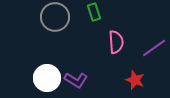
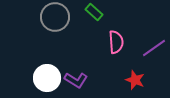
green rectangle: rotated 30 degrees counterclockwise
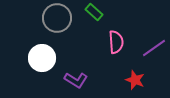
gray circle: moved 2 px right, 1 px down
white circle: moved 5 px left, 20 px up
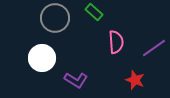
gray circle: moved 2 px left
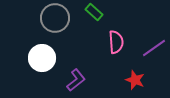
purple L-shape: rotated 70 degrees counterclockwise
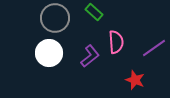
white circle: moved 7 px right, 5 px up
purple L-shape: moved 14 px right, 24 px up
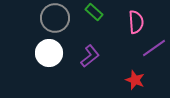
pink semicircle: moved 20 px right, 20 px up
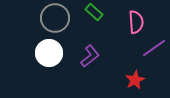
red star: rotated 24 degrees clockwise
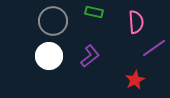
green rectangle: rotated 30 degrees counterclockwise
gray circle: moved 2 px left, 3 px down
white circle: moved 3 px down
